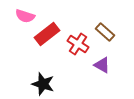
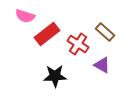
black star: moved 12 px right, 8 px up; rotated 20 degrees counterclockwise
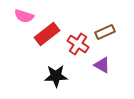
pink semicircle: moved 1 px left
brown rectangle: rotated 66 degrees counterclockwise
black star: moved 1 px right
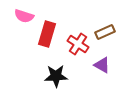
red rectangle: rotated 35 degrees counterclockwise
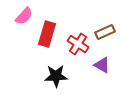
pink semicircle: rotated 66 degrees counterclockwise
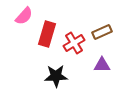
brown rectangle: moved 3 px left
red cross: moved 4 px left, 1 px up; rotated 25 degrees clockwise
purple triangle: rotated 30 degrees counterclockwise
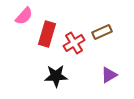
purple triangle: moved 7 px right, 10 px down; rotated 30 degrees counterclockwise
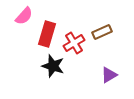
black star: moved 3 px left, 10 px up; rotated 20 degrees clockwise
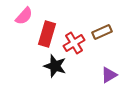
black star: moved 2 px right
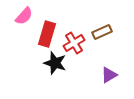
black star: moved 3 px up
